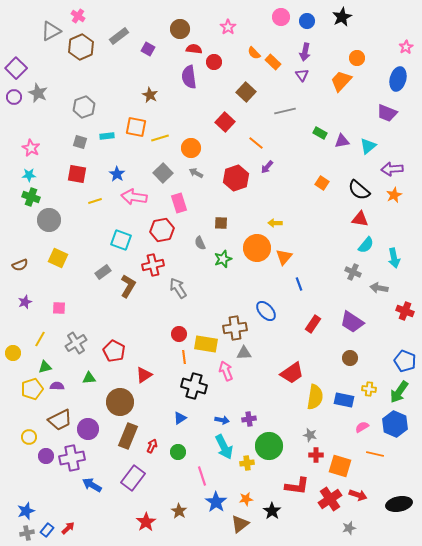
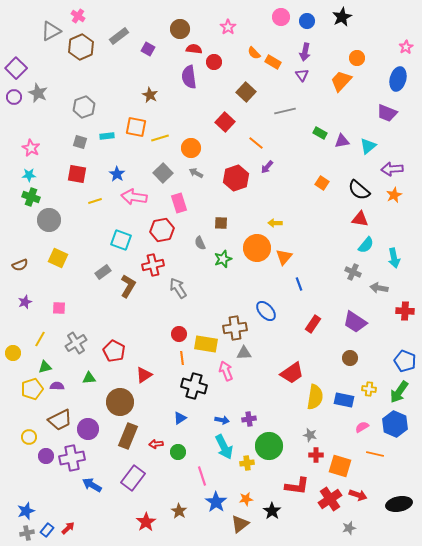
orange rectangle at (273, 62): rotated 14 degrees counterclockwise
red cross at (405, 311): rotated 18 degrees counterclockwise
purple trapezoid at (352, 322): moved 3 px right
orange line at (184, 357): moved 2 px left, 1 px down
red arrow at (152, 446): moved 4 px right, 2 px up; rotated 120 degrees counterclockwise
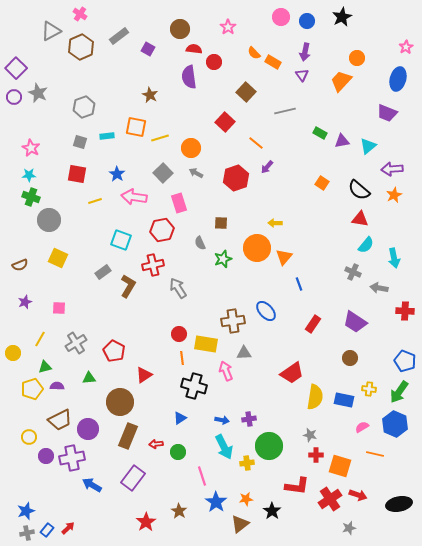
pink cross at (78, 16): moved 2 px right, 2 px up
brown cross at (235, 328): moved 2 px left, 7 px up
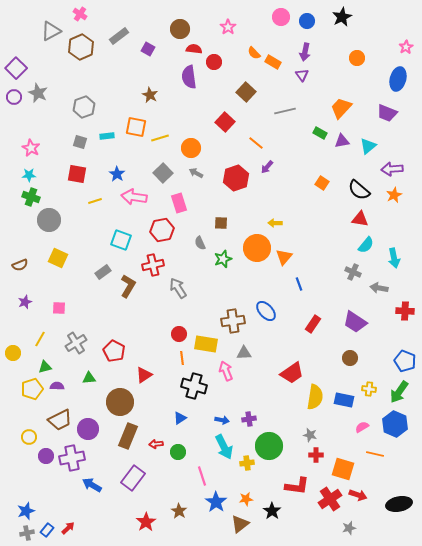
orange trapezoid at (341, 81): moved 27 px down
orange square at (340, 466): moved 3 px right, 3 px down
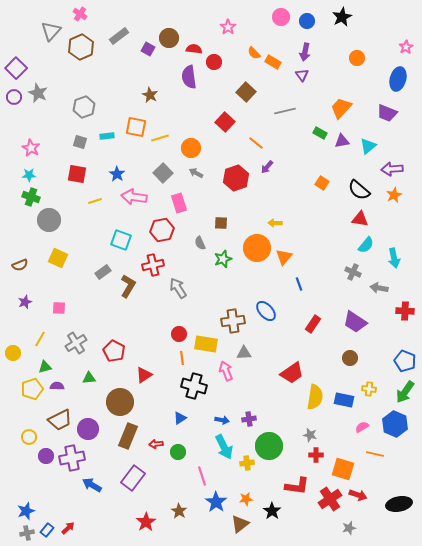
brown circle at (180, 29): moved 11 px left, 9 px down
gray triangle at (51, 31): rotated 20 degrees counterclockwise
green arrow at (399, 392): moved 6 px right
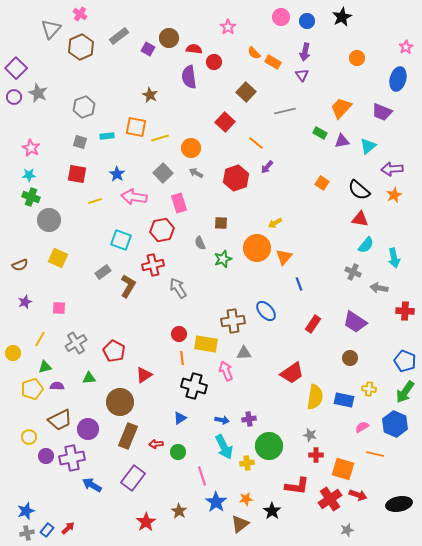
gray triangle at (51, 31): moved 2 px up
purple trapezoid at (387, 113): moved 5 px left, 1 px up
yellow arrow at (275, 223): rotated 32 degrees counterclockwise
gray star at (349, 528): moved 2 px left, 2 px down
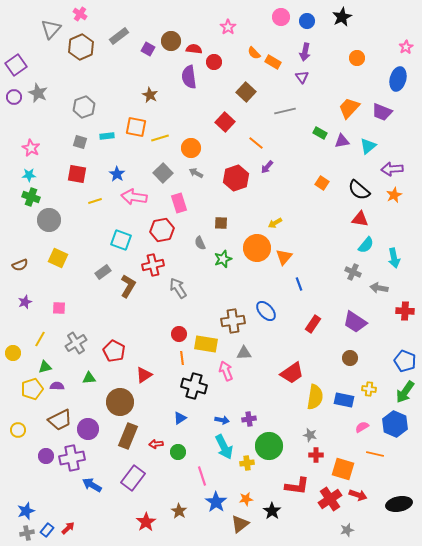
brown circle at (169, 38): moved 2 px right, 3 px down
purple square at (16, 68): moved 3 px up; rotated 10 degrees clockwise
purple triangle at (302, 75): moved 2 px down
orange trapezoid at (341, 108): moved 8 px right
yellow circle at (29, 437): moved 11 px left, 7 px up
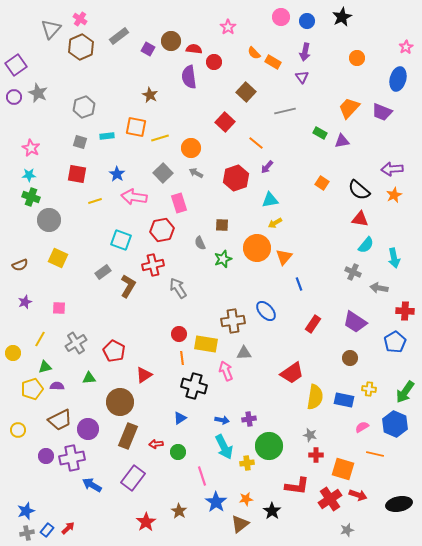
pink cross at (80, 14): moved 5 px down
cyan triangle at (368, 146): moved 98 px left, 54 px down; rotated 30 degrees clockwise
brown square at (221, 223): moved 1 px right, 2 px down
blue pentagon at (405, 361): moved 10 px left, 19 px up; rotated 20 degrees clockwise
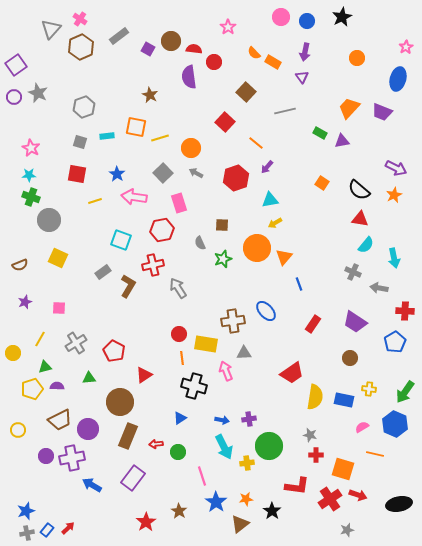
purple arrow at (392, 169): moved 4 px right, 1 px up; rotated 150 degrees counterclockwise
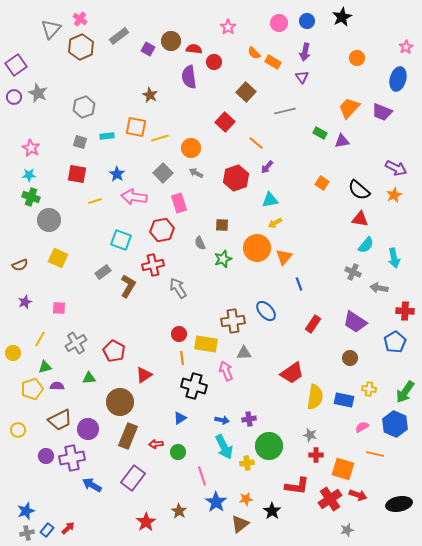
pink circle at (281, 17): moved 2 px left, 6 px down
